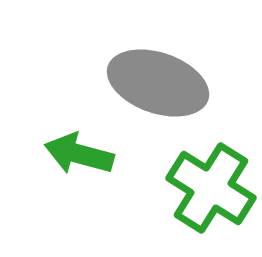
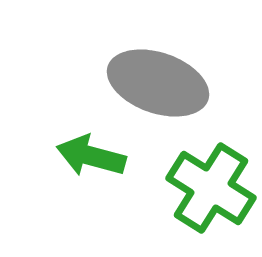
green arrow: moved 12 px right, 2 px down
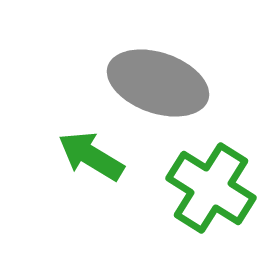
green arrow: rotated 16 degrees clockwise
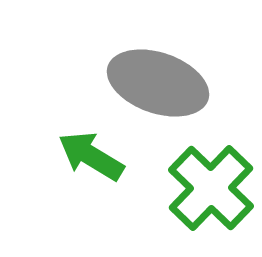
green cross: rotated 12 degrees clockwise
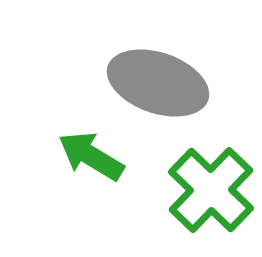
green cross: moved 2 px down
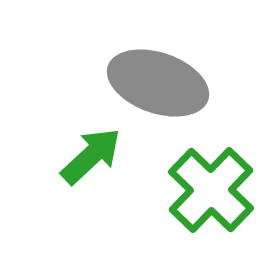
green arrow: rotated 106 degrees clockwise
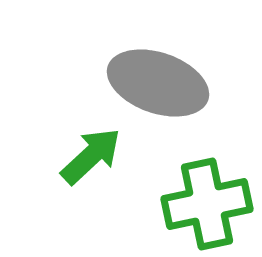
green cross: moved 4 px left, 14 px down; rotated 34 degrees clockwise
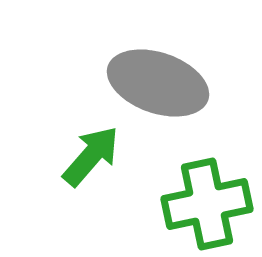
green arrow: rotated 6 degrees counterclockwise
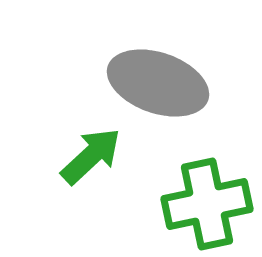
green arrow: rotated 6 degrees clockwise
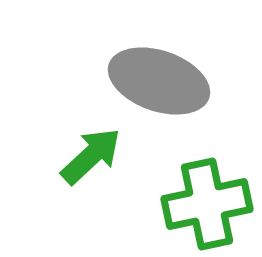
gray ellipse: moved 1 px right, 2 px up
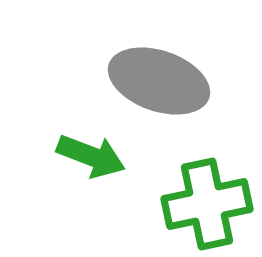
green arrow: rotated 64 degrees clockwise
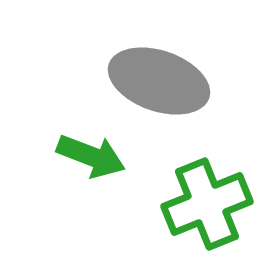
green cross: rotated 10 degrees counterclockwise
